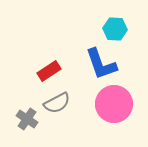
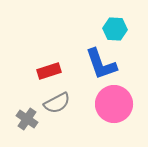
red rectangle: rotated 15 degrees clockwise
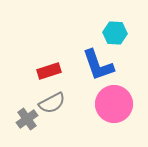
cyan hexagon: moved 4 px down
blue L-shape: moved 3 px left, 1 px down
gray semicircle: moved 5 px left
gray cross: rotated 20 degrees clockwise
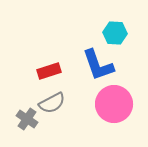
gray cross: rotated 20 degrees counterclockwise
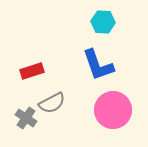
cyan hexagon: moved 12 px left, 11 px up
red rectangle: moved 17 px left
pink circle: moved 1 px left, 6 px down
gray cross: moved 1 px left, 1 px up
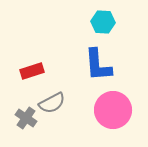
blue L-shape: rotated 15 degrees clockwise
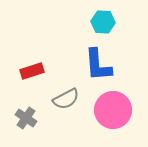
gray semicircle: moved 14 px right, 4 px up
